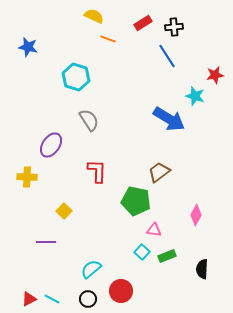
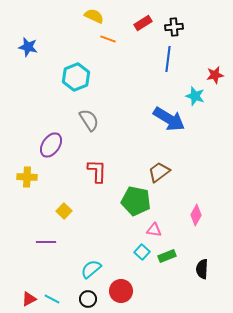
blue line: moved 1 px right, 3 px down; rotated 40 degrees clockwise
cyan hexagon: rotated 20 degrees clockwise
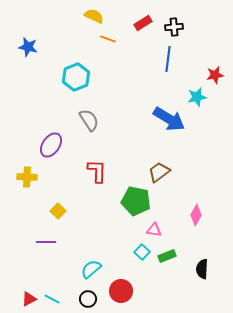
cyan star: moved 2 px right, 1 px down; rotated 30 degrees counterclockwise
yellow square: moved 6 px left
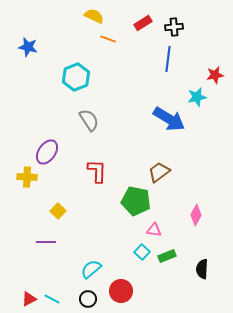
purple ellipse: moved 4 px left, 7 px down
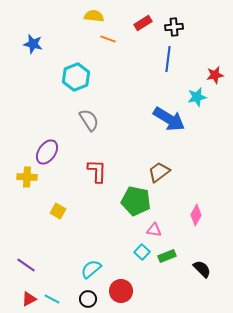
yellow semicircle: rotated 18 degrees counterclockwise
blue star: moved 5 px right, 3 px up
yellow square: rotated 14 degrees counterclockwise
purple line: moved 20 px left, 23 px down; rotated 36 degrees clockwise
black semicircle: rotated 132 degrees clockwise
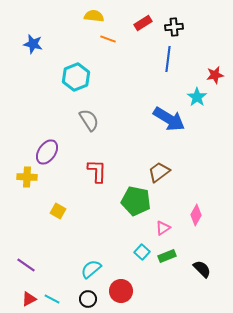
cyan star: rotated 24 degrees counterclockwise
pink triangle: moved 9 px right, 2 px up; rotated 42 degrees counterclockwise
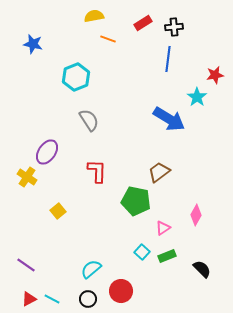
yellow semicircle: rotated 18 degrees counterclockwise
yellow cross: rotated 30 degrees clockwise
yellow square: rotated 21 degrees clockwise
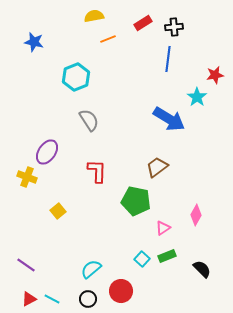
orange line: rotated 42 degrees counterclockwise
blue star: moved 1 px right, 2 px up
brown trapezoid: moved 2 px left, 5 px up
yellow cross: rotated 12 degrees counterclockwise
cyan square: moved 7 px down
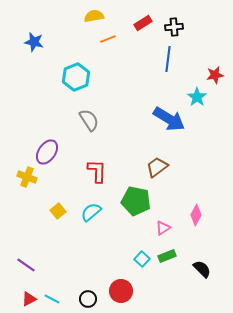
cyan semicircle: moved 57 px up
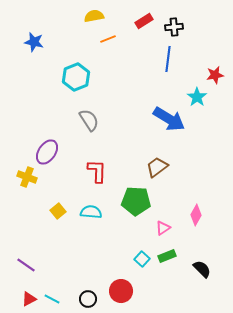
red rectangle: moved 1 px right, 2 px up
green pentagon: rotated 8 degrees counterclockwise
cyan semicircle: rotated 45 degrees clockwise
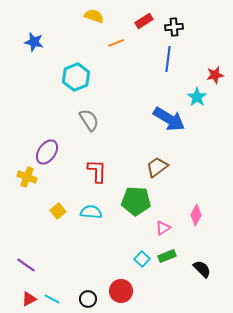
yellow semicircle: rotated 30 degrees clockwise
orange line: moved 8 px right, 4 px down
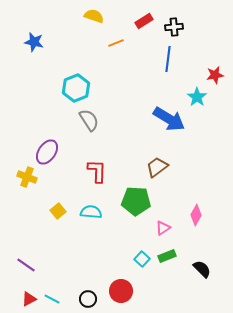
cyan hexagon: moved 11 px down
